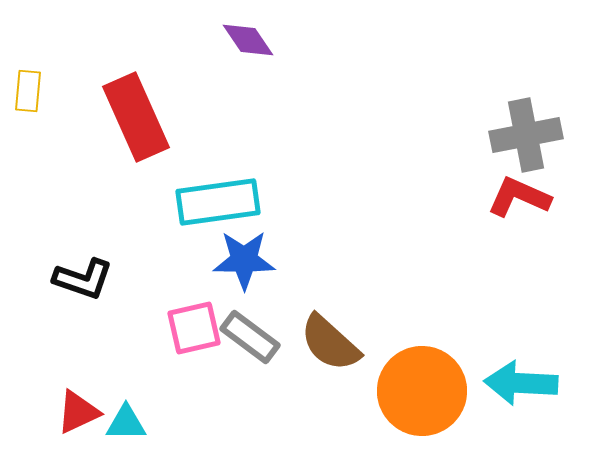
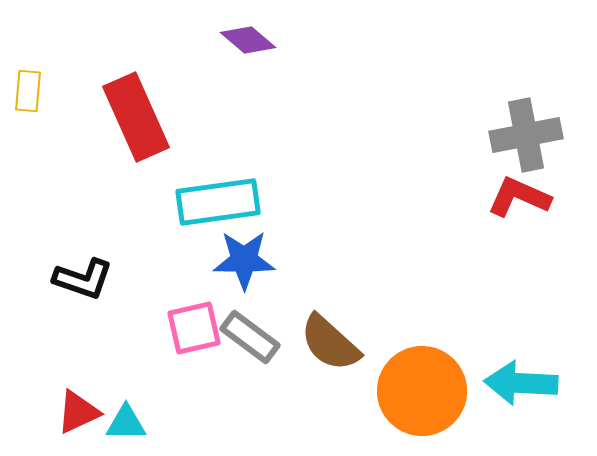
purple diamond: rotated 16 degrees counterclockwise
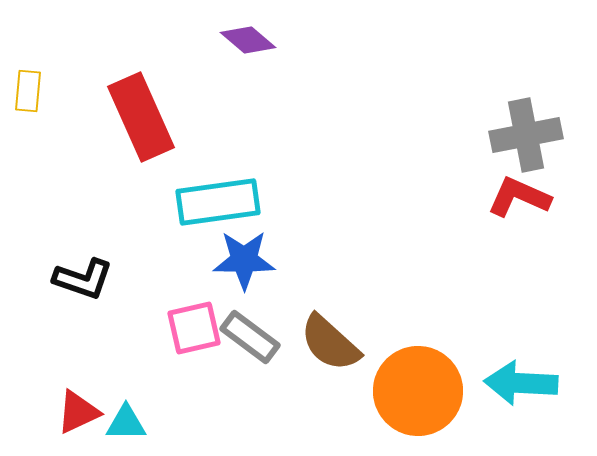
red rectangle: moved 5 px right
orange circle: moved 4 px left
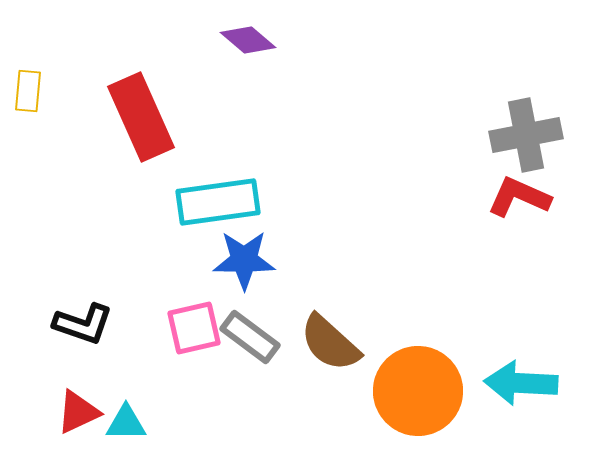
black L-shape: moved 45 px down
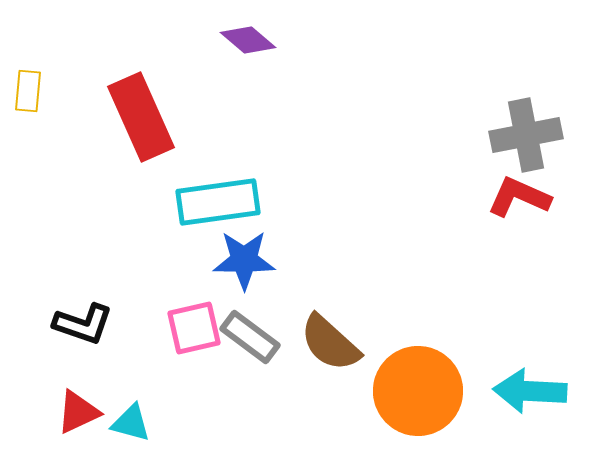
cyan arrow: moved 9 px right, 8 px down
cyan triangle: moved 5 px right; rotated 15 degrees clockwise
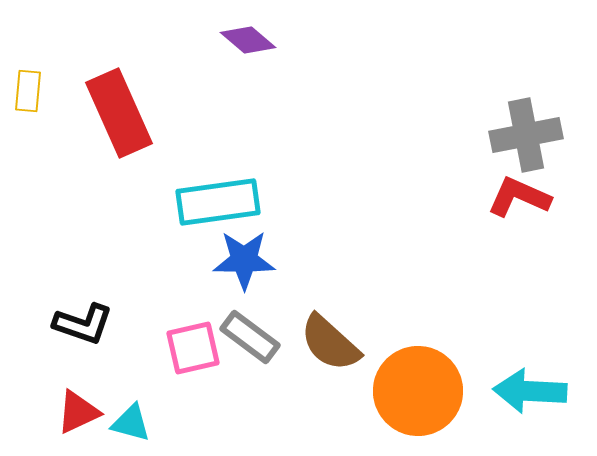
red rectangle: moved 22 px left, 4 px up
pink square: moved 1 px left, 20 px down
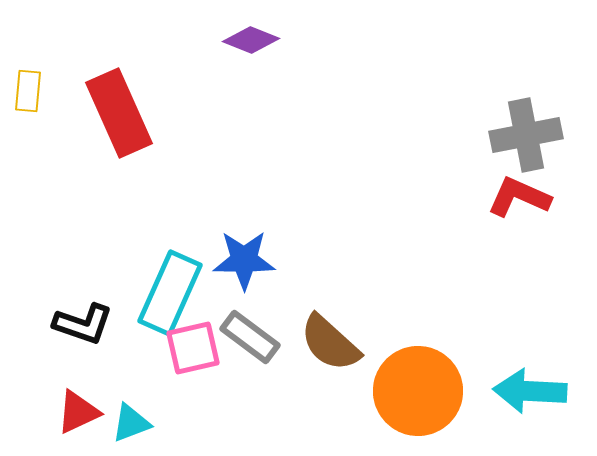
purple diamond: moved 3 px right; rotated 18 degrees counterclockwise
cyan rectangle: moved 48 px left, 91 px down; rotated 58 degrees counterclockwise
cyan triangle: rotated 36 degrees counterclockwise
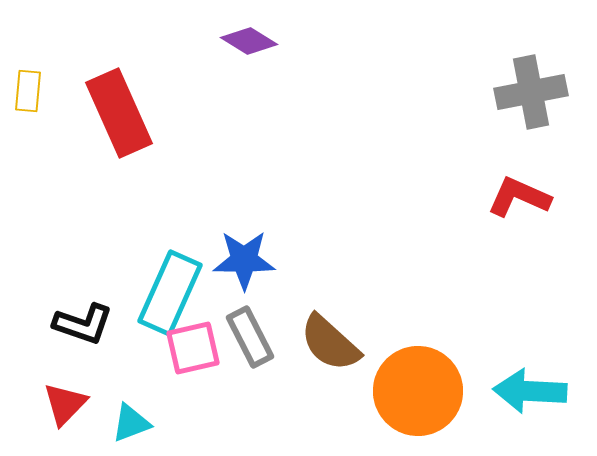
purple diamond: moved 2 px left, 1 px down; rotated 10 degrees clockwise
gray cross: moved 5 px right, 43 px up
gray rectangle: rotated 26 degrees clockwise
red triangle: moved 13 px left, 8 px up; rotated 21 degrees counterclockwise
